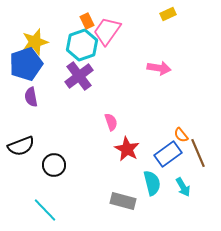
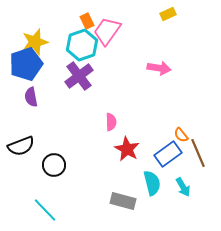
pink semicircle: rotated 18 degrees clockwise
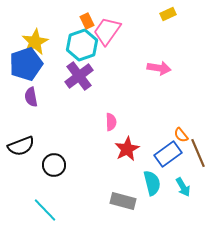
yellow star: rotated 12 degrees counterclockwise
red star: rotated 15 degrees clockwise
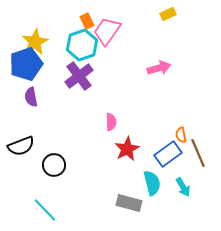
pink arrow: rotated 25 degrees counterclockwise
orange semicircle: rotated 28 degrees clockwise
gray rectangle: moved 6 px right, 2 px down
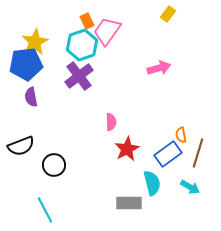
yellow rectangle: rotated 28 degrees counterclockwise
blue pentagon: rotated 12 degrees clockwise
brown line: rotated 40 degrees clockwise
cyan arrow: moved 7 px right; rotated 30 degrees counterclockwise
gray rectangle: rotated 15 degrees counterclockwise
cyan line: rotated 16 degrees clockwise
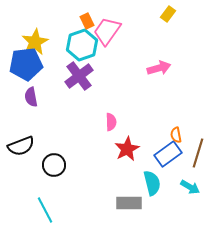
orange semicircle: moved 5 px left
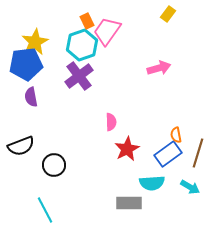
cyan semicircle: rotated 100 degrees clockwise
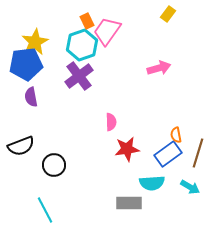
red star: rotated 20 degrees clockwise
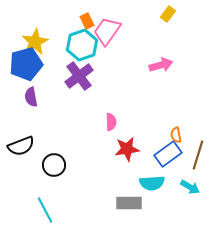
blue pentagon: rotated 8 degrees counterclockwise
pink arrow: moved 2 px right, 3 px up
brown line: moved 2 px down
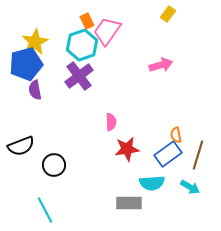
purple semicircle: moved 4 px right, 7 px up
